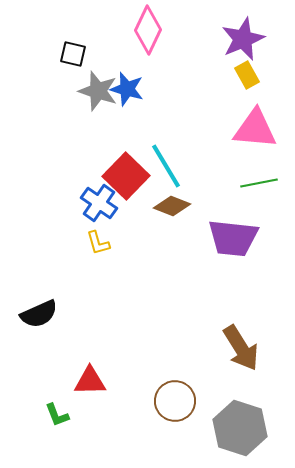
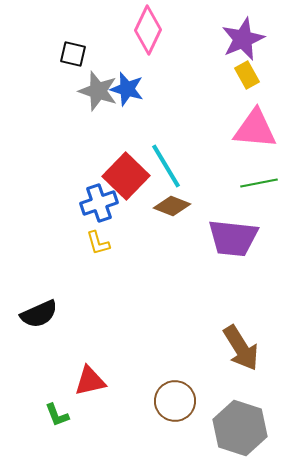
blue cross: rotated 36 degrees clockwise
red triangle: rotated 12 degrees counterclockwise
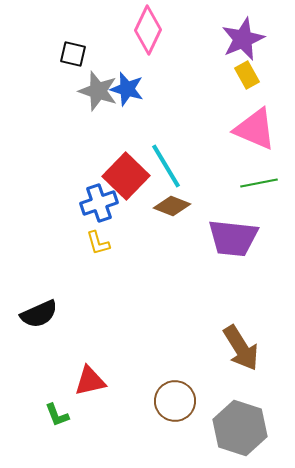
pink triangle: rotated 18 degrees clockwise
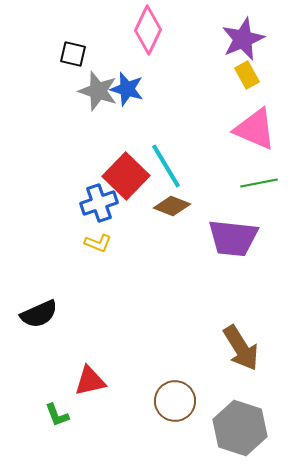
yellow L-shape: rotated 52 degrees counterclockwise
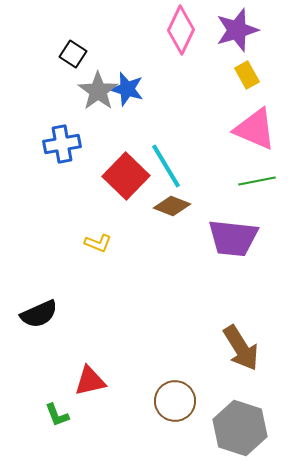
pink diamond: moved 33 px right
purple star: moved 6 px left, 9 px up; rotated 6 degrees clockwise
black square: rotated 20 degrees clockwise
gray star: rotated 18 degrees clockwise
green line: moved 2 px left, 2 px up
blue cross: moved 37 px left, 59 px up; rotated 9 degrees clockwise
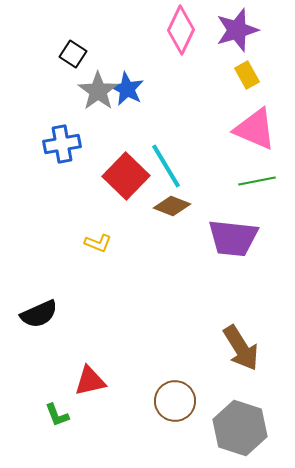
blue star: rotated 12 degrees clockwise
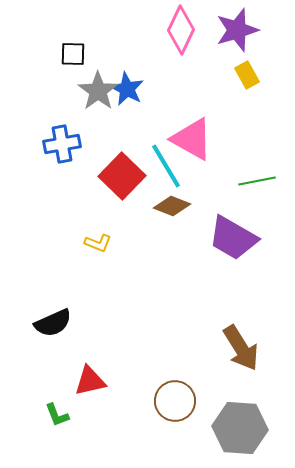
black square: rotated 32 degrees counterclockwise
pink triangle: moved 63 px left, 10 px down; rotated 6 degrees clockwise
red square: moved 4 px left
purple trapezoid: rotated 24 degrees clockwise
black semicircle: moved 14 px right, 9 px down
gray hexagon: rotated 14 degrees counterclockwise
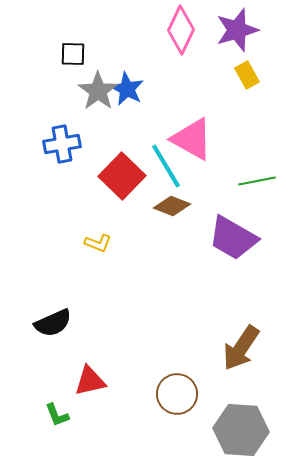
brown arrow: rotated 66 degrees clockwise
brown circle: moved 2 px right, 7 px up
gray hexagon: moved 1 px right, 2 px down
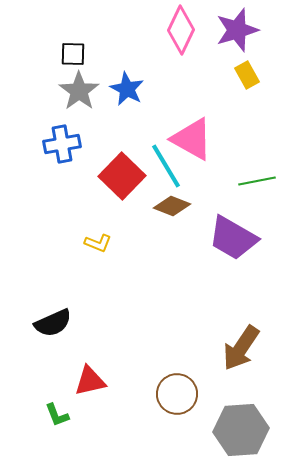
gray star: moved 19 px left
gray hexagon: rotated 8 degrees counterclockwise
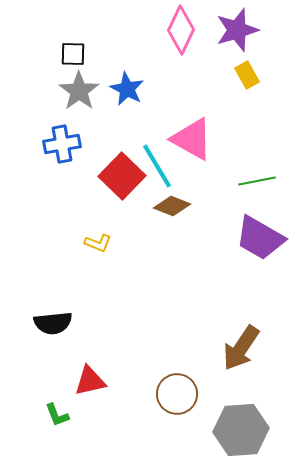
cyan line: moved 9 px left
purple trapezoid: moved 27 px right
black semicircle: rotated 18 degrees clockwise
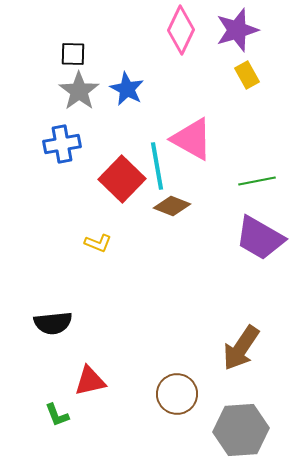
cyan line: rotated 21 degrees clockwise
red square: moved 3 px down
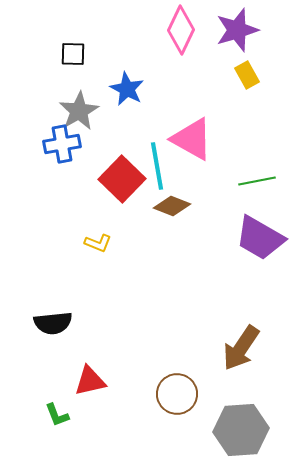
gray star: moved 20 px down; rotated 6 degrees clockwise
